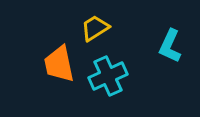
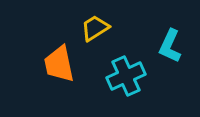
cyan cross: moved 18 px right
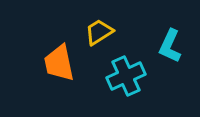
yellow trapezoid: moved 4 px right, 4 px down
orange trapezoid: moved 1 px up
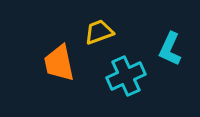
yellow trapezoid: rotated 12 degrees clockwise
cyan L-shape: moved 3 px down
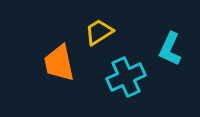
yellow trapezoid: rotated 12 degrees counterclockwise
cyan cross: moved 1 px down
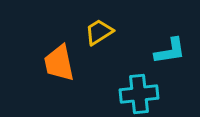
cyan L-shape: moved 2 px down; rotated 124 degrees counterclockwise
cyan cross: moved 13 px right, 17 px down; rotated 18 degrees clockwise
